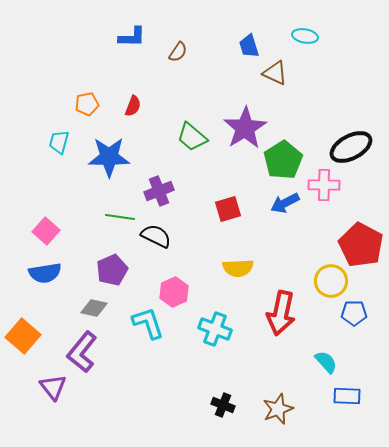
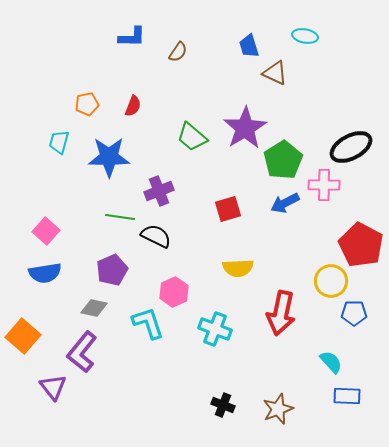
cyan semicircle: moved 5 px right
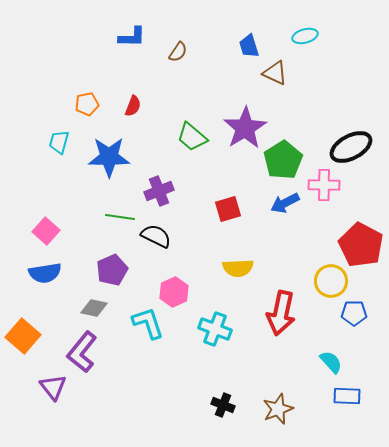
cyan ellipse: rotated 25 degrees counterclockwise
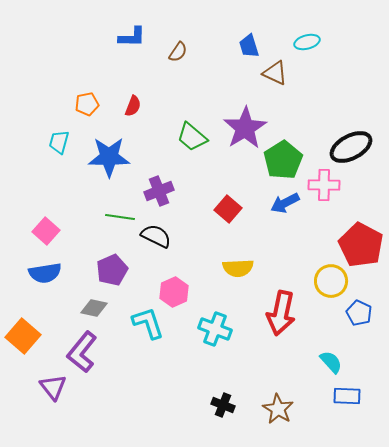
cyan ellipse: moved 2 px right, 6 px down
red square: rotated 32 degrees counterclockwise
blue pentagon: moved 5 px right; rotated 25 degrees clockwise
brown star: rotated 20 degrees counterclockwise
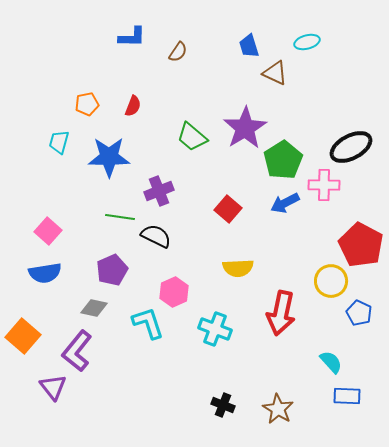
pink square: moved 2 px right
purple L-shape: moved 5 px left, 1 px up
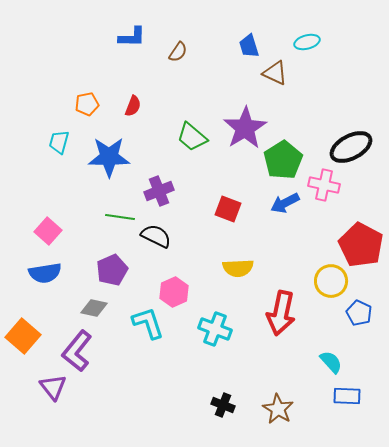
pink cross: rotated 12 degrees clockwise
red square: rotated 20 degrees counterclockwise
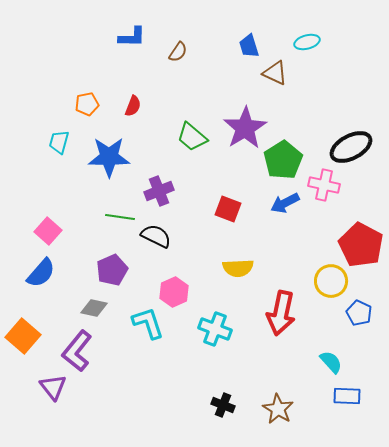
blue semicircle: moved 4 px left; rotated 40 degrees counterclockwise
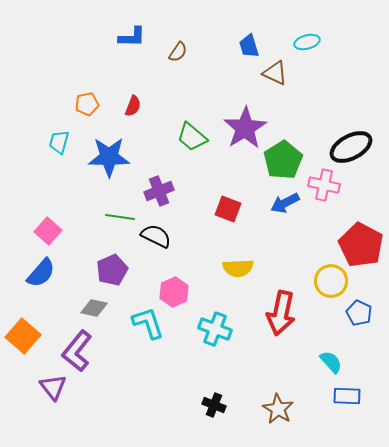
black cross: moved 9 px left
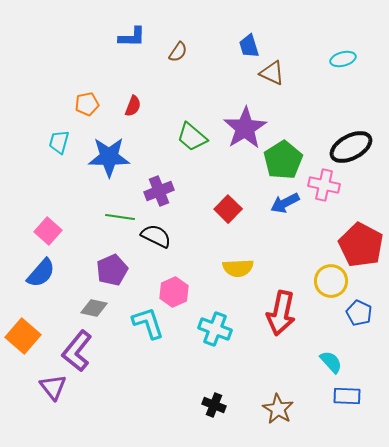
cyan ellipse: moved 36 px right, 17 px down
brown triangle: moved 3 px left
red square: rotated 24 degrees clockwise
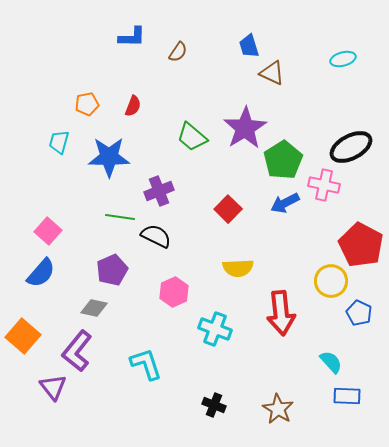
red arrow: rotated 18 degrees counterclockwise
cyan L-shape: moved 2 px left, 41 px down
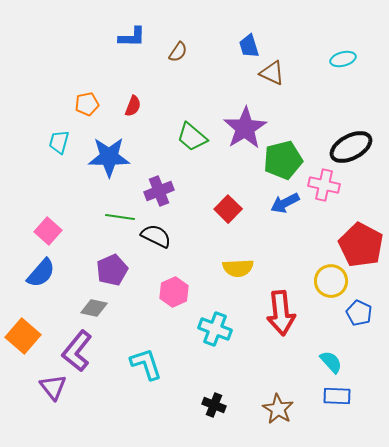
green pentagon: rotated 18 degrees clockwise
blue rectangle: moved 10 px left
